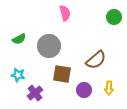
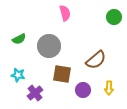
purple circle: moved 1 px left
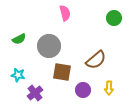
green circle: moved 1 px down
brown square: moved 2 px up
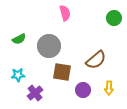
cyan star: rotated 16 degrees counterclockwise
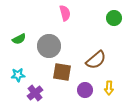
purple circle: moved 2 px right
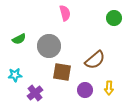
brown semicircle: moved 1 px left
cyan star: moved 3 px left
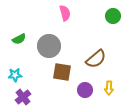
green circle: moved 1 px left, 2 px up
brown semicircle: moved 1 px right, 1 px up
purple cross: moved 12 px left, 4 px down
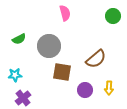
purple cross: moved 1 px down
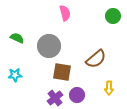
green semicircle: moved 2 px left, 1 px up; rotated 128 degrees counterclockwise
purple circle: moved 8 px left, 5 px down
purple cross: moved 32 px right
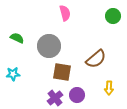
cyan star: moved 2 px left, 1 px up
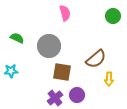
cyan star: moved 2 px left, 3 px up
yellow arrow: moved 9 px up
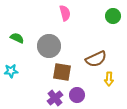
brown semicircle: rotated 15 degrees clockwise
